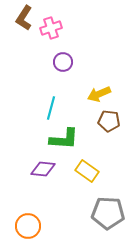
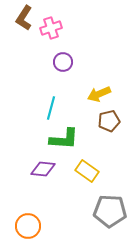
brown pentagon: rotated 20 degrees counterclockwise
gray pentagon: moved 2 px right, 2 px up
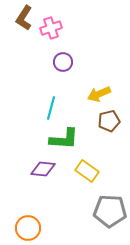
orange circle: moved 2 px down
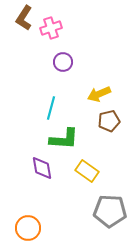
purple diamond: moved 1 px left, 1 px up; rotated 75 degrees clockwise
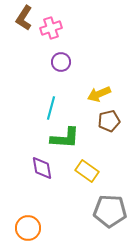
purple circle: moved 2 px left
green L-shape: moved 1 px right, 1 px up
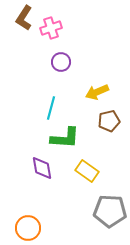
yellow arrow: moved 2 px left, 2 px up
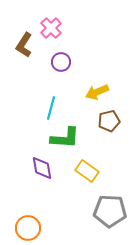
brown L-shape: moved 27 px down
pink cross: rotated 25 degrees counterclockwise
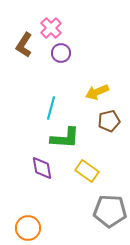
purple circle: moved 9 px up
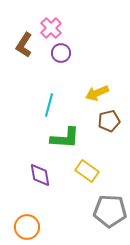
yellow arrow: moved 1 px down
cyan line: moved 2 px left, 3 px up
purple diamond: moved 2 px left, 7 px down
orange circle: moved 1 px left, 1 px up
